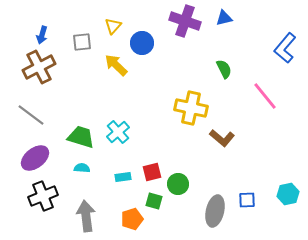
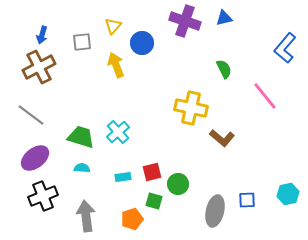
yellow arrow: rotated 25 degrees clockwise
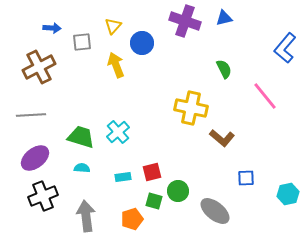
blue arrow: moved 10 px right, 7 px up; rotated 102 degrees counterclockwise
gray line: rotated 40 degrees counterclockwise
green circle: moved 7 px down
blue square: moved 1 px left, 22 px up
gray ellipse: rotated 64 degrees counterclockwise
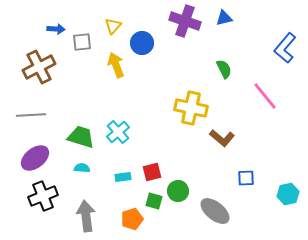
blue arrow: moved 4 px right, 1 px down
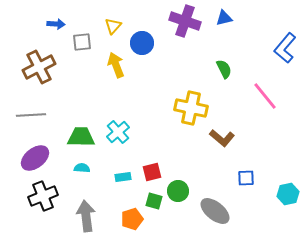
blue arrow: moved 5 px up
green trapezoid: rotated 16 degrees counterclockwise
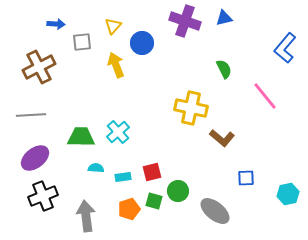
cyan semicircle: moved 14 px right
orange pentagon: moved 3 px left, 10 px up
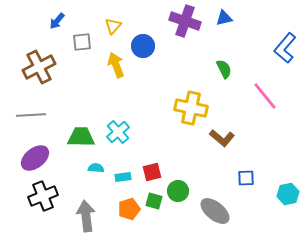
blue arrow: moved 1 px right, 3 px up; rotated 126 degrees clockwise
blue circle: moved 1 px right, 3 px down
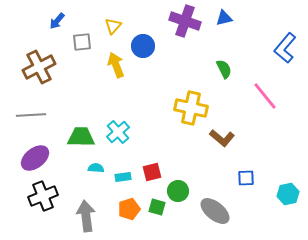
green square: moved 3 px right, 6 px down
